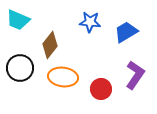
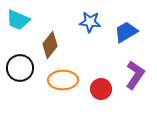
orange ellipse: moved 3 px down; rotated 8 degrees counterclockwise
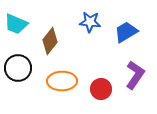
cyan trapezoid: moved 2 px left, 4 px down
brown diamond: moved 4 px up
black circle: moved 2 px left
orange ellipse: moved 1 px left, 1 px down
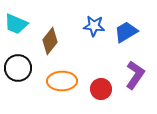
blue star: moved 4 px right, 4 px down
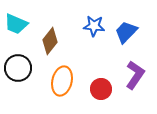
blue trapezoid: rotated 15 degrees counterclockwise
orange ellipse: rotated 76 degrees counterclockwise
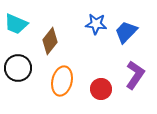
blue star: moved 2 px right, 2 px up
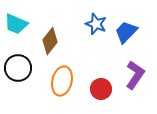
blue star: rotated 15 degrees clockwise
